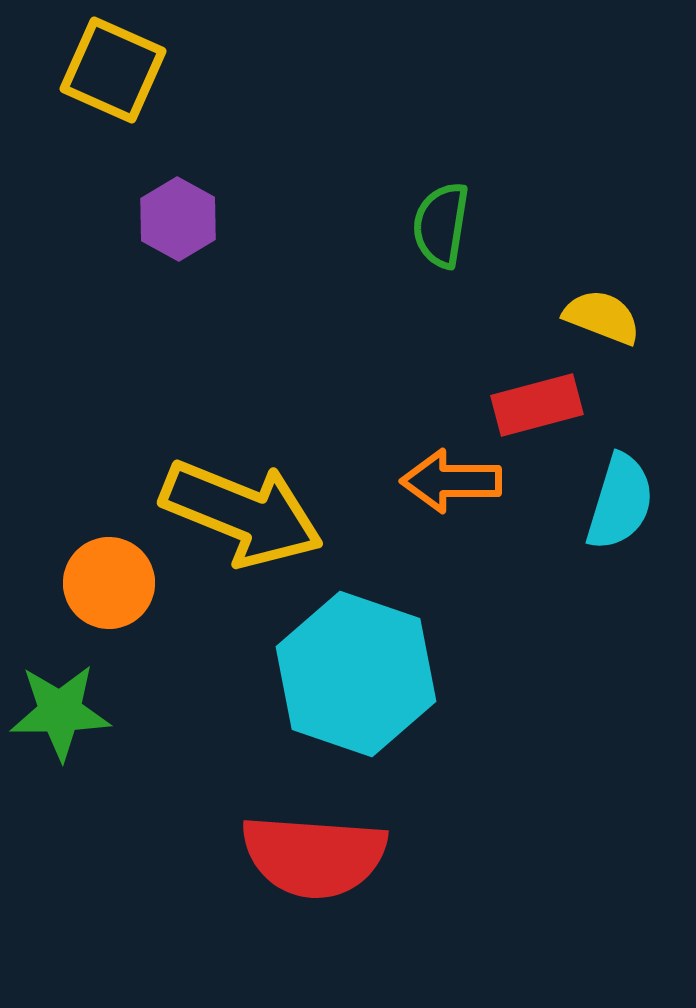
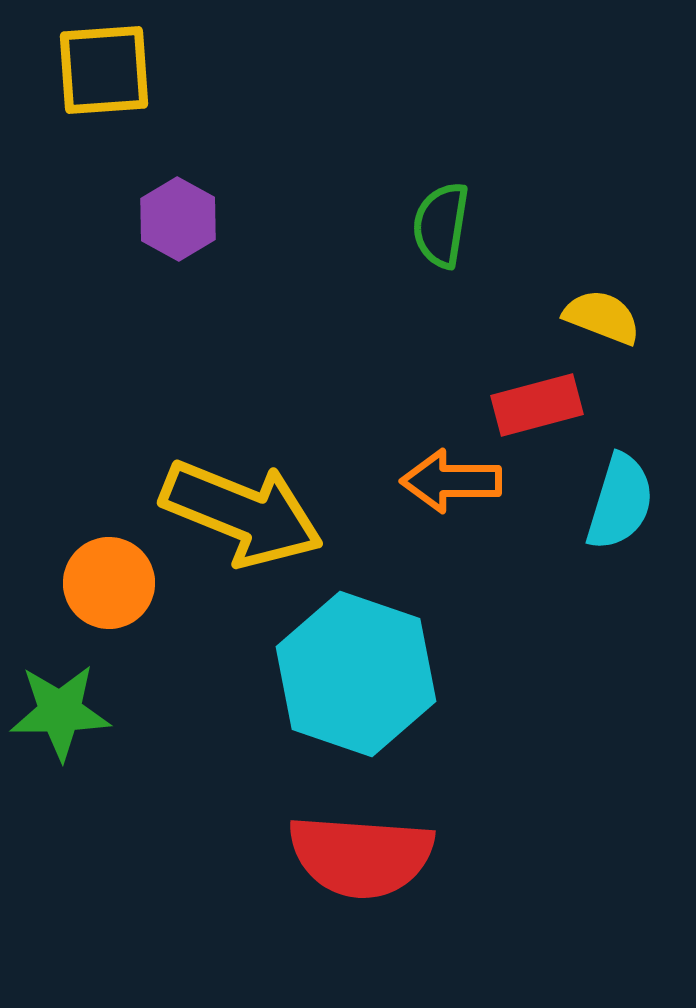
yellow square: moved 9 px left; rotated 28 degrees counterclockwise
red semicircle: moved 47 px right
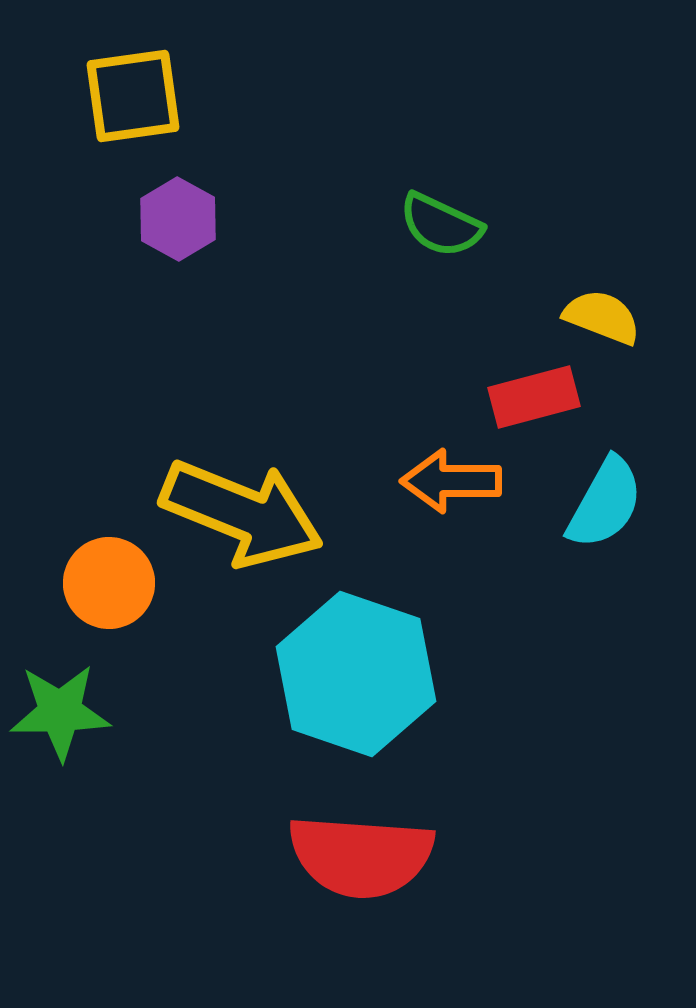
yellow square: moved 29 px right, 26 px down; rotated 4 degrees counterclockwise
green semicircle: rotated 74 degrees counterclockwise
red rectangle: moved 3 px left, 8 px up
cyan semicircle: moved 15 px left, 1 px down; rotated 12 degrees clockwise
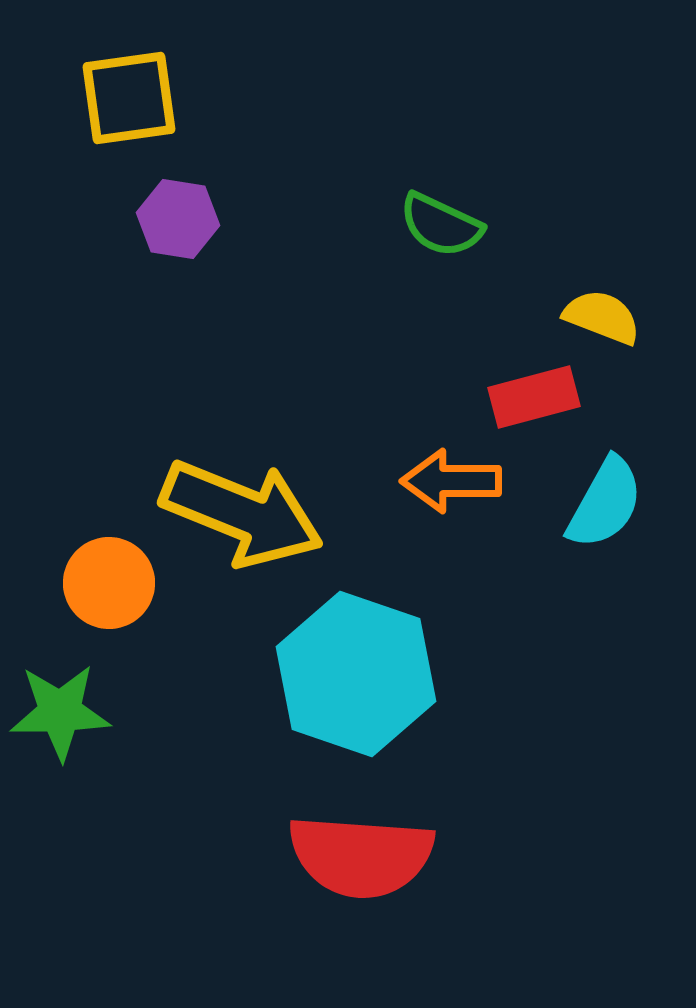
yellow square: moved 4 px left, 2 px down
purple hexagon: rotated 20 degrees counterclockwise
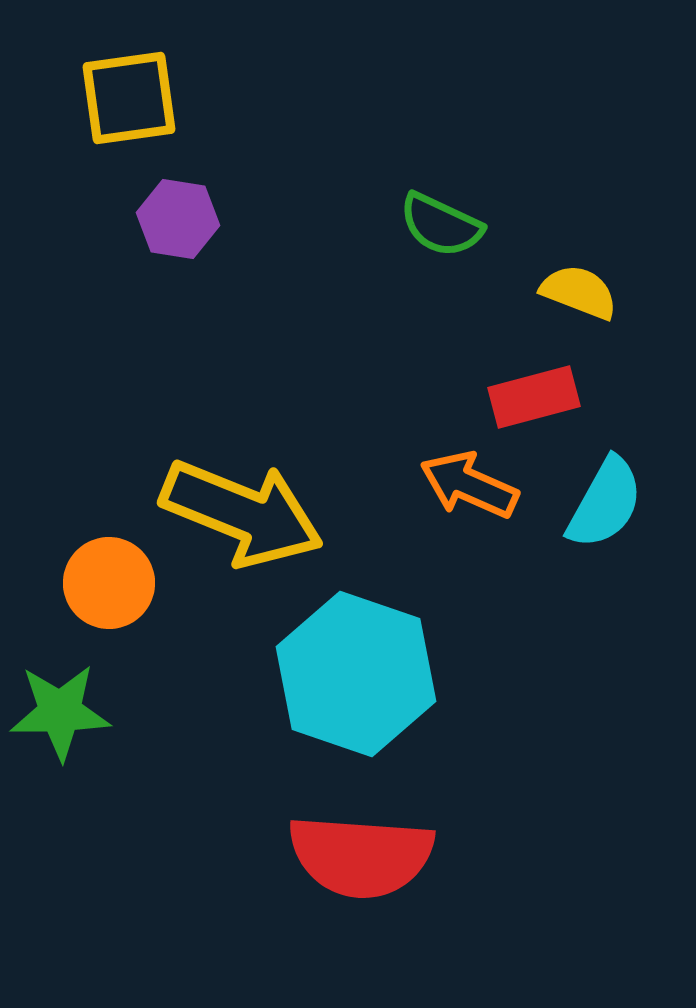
yellow semicircle: moved 23 px left, 25 px up
orange arrow: moved 18 px right, 4 px down; rotated 24 degrees clockwise
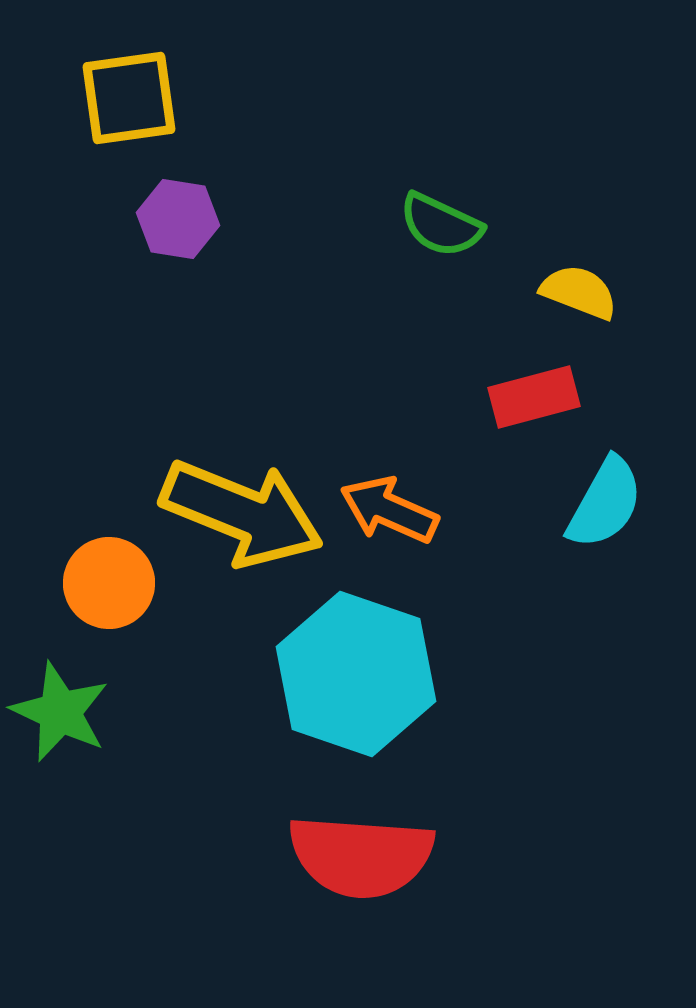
orange arrow: moved 80 px left, 25 px down
green star: rotated 26 degrees clockwise
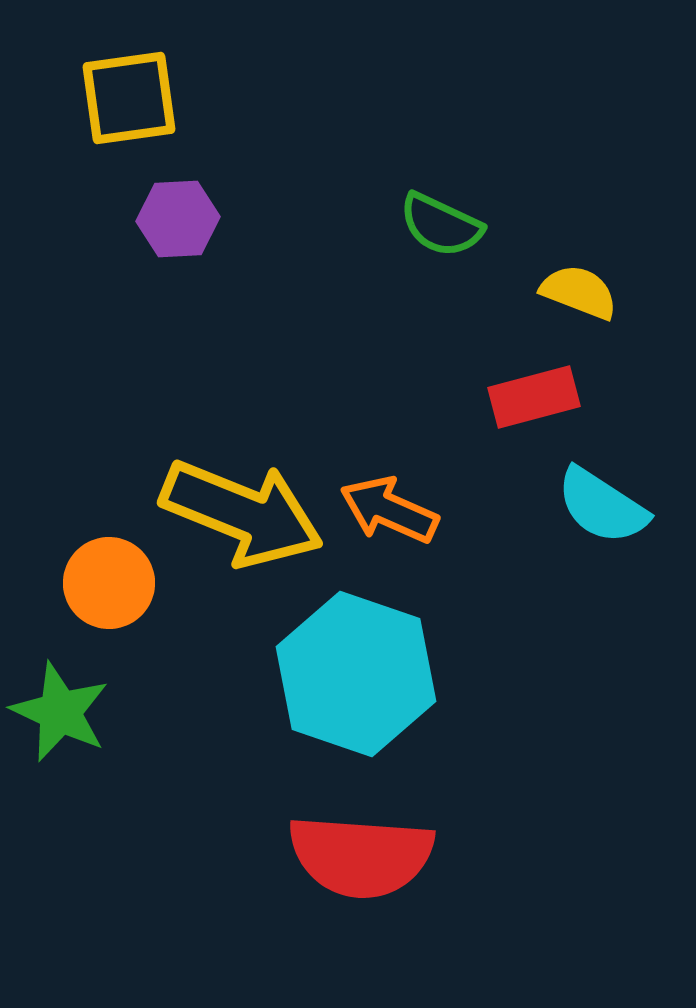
purple hexagon: rotated 12 degrees counterclockwise
cyan semicircle: moved 3 px left, 3 px down; rotated 94 degrees clockwise
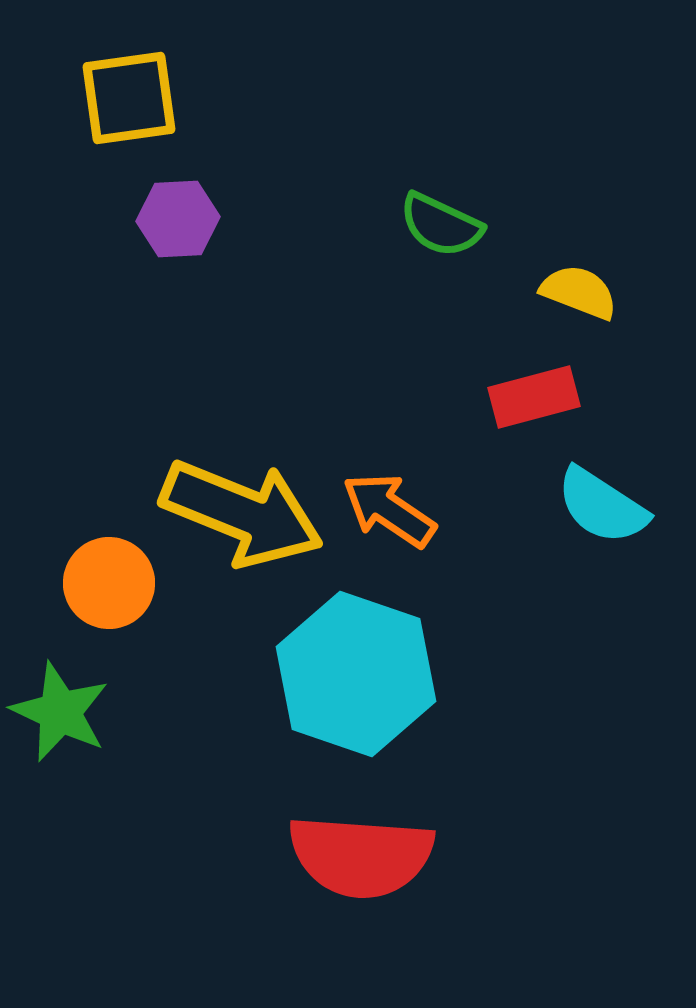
orange arrow: rotated 10 degrees clockwise
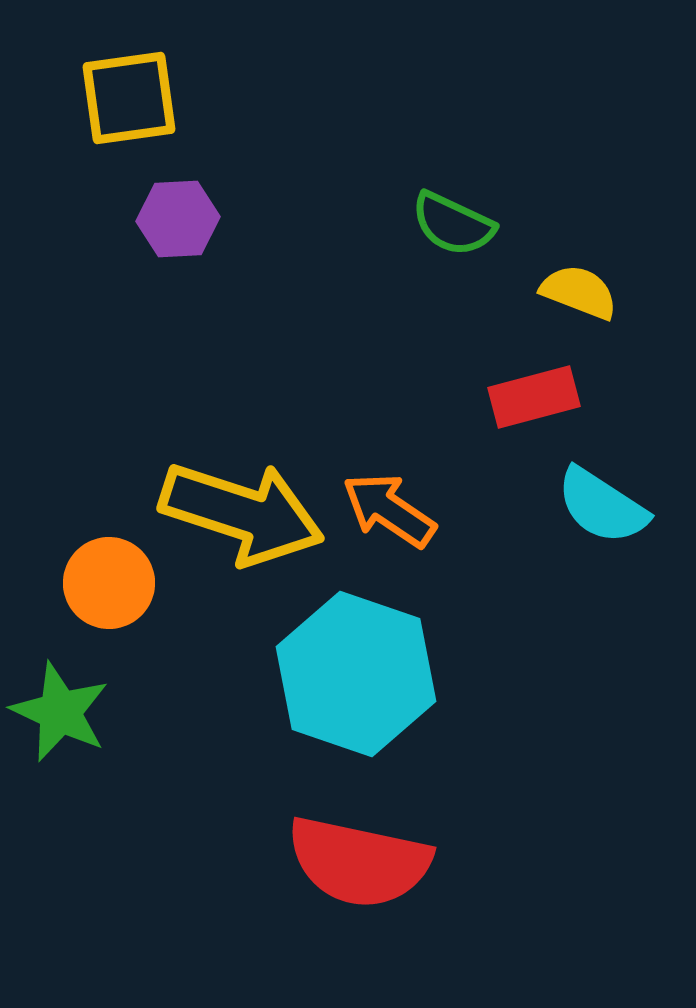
green semicircle: moved 12 px right, 1 px up
yellow arrow: rotated 4 degrees counterclockwise
red semicircle: moved 2 px left, 6 px down; rotated 8 degrees clockwise
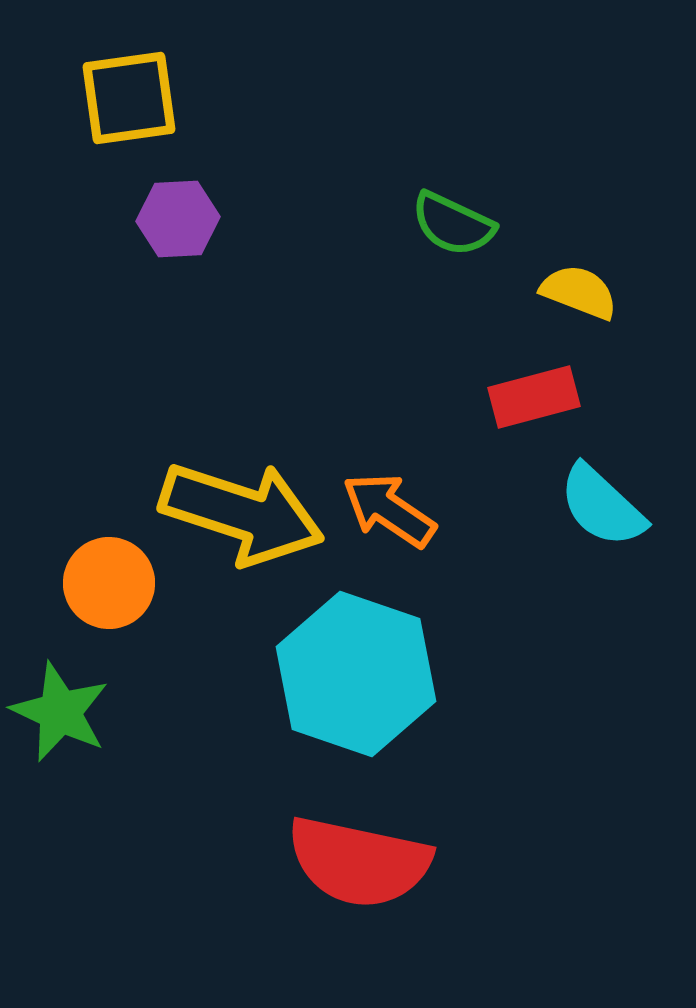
cyan semicircle: rotated 10 degrees clockwise
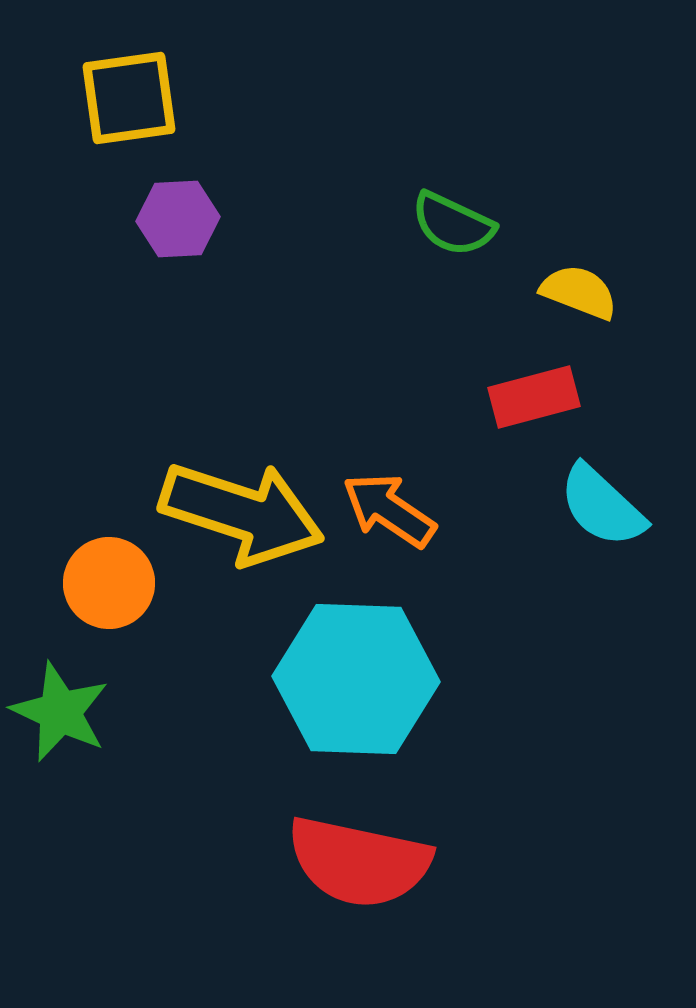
cyan hexagon: moved 5 px down; rotated 17 degrees counterclockwise
